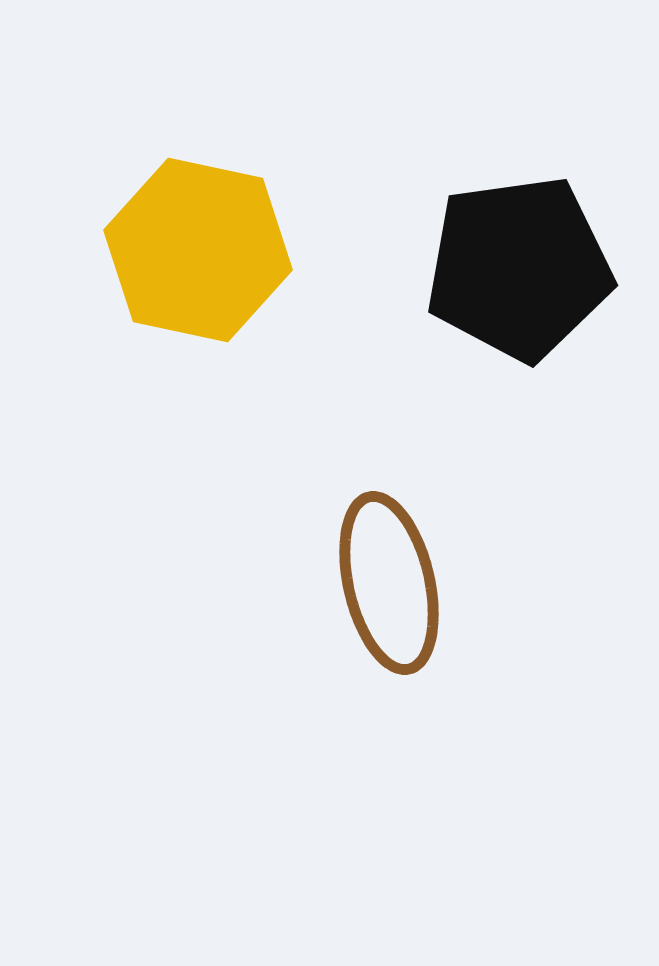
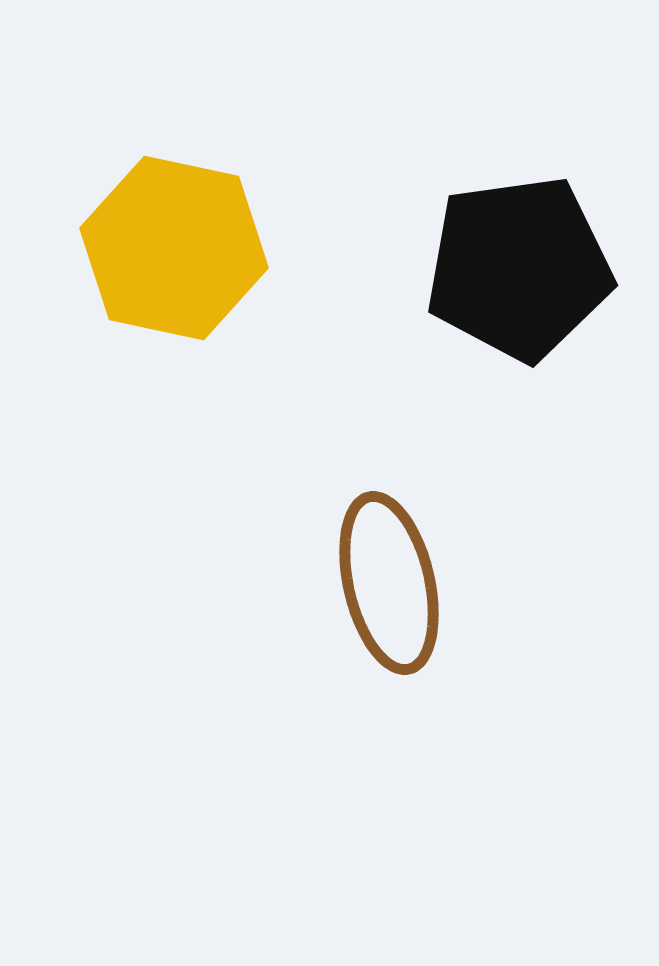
yellow hexagon: moved 24 px left, 2 px up
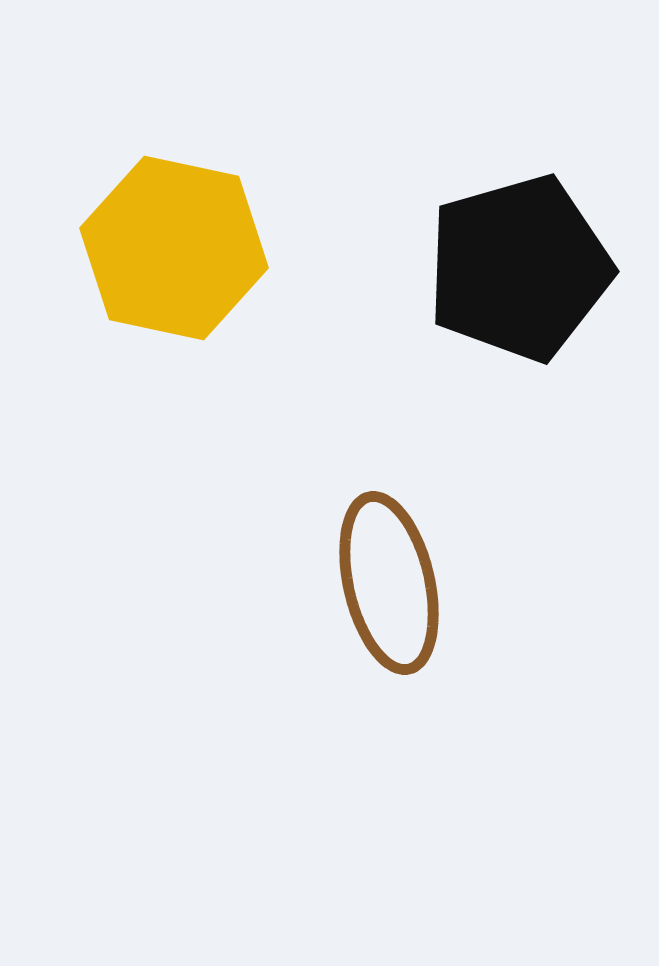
black pentagon: rotated 8 degrees counterclockwise
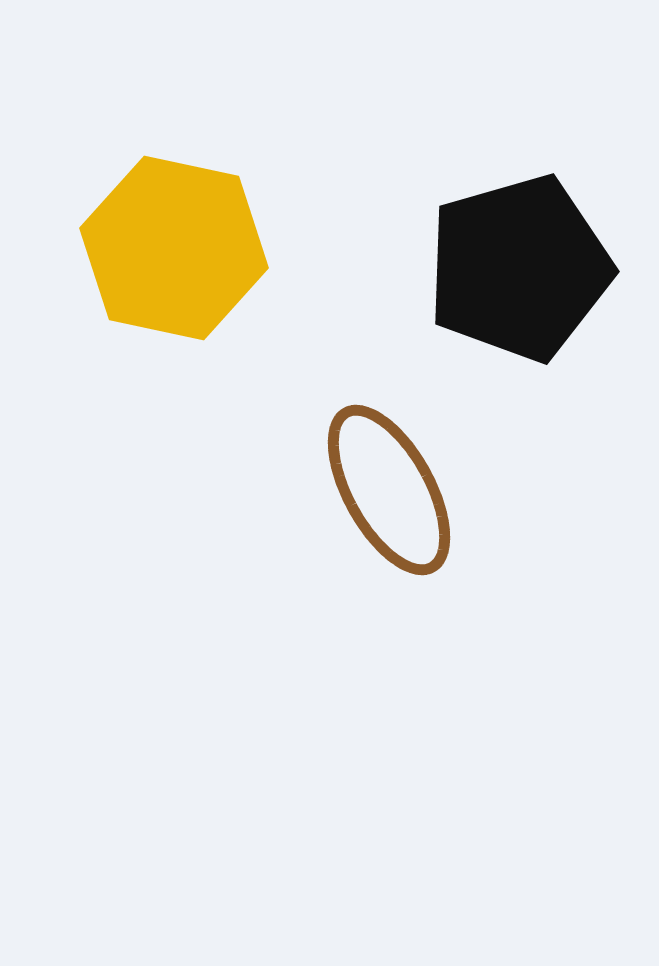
brown ellipse: moved 93 px up; rotated 16 degrees counterclockwise
